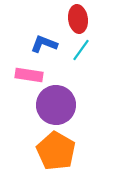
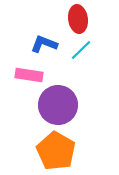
cyan line: rotated 10 degrees clockwise
purple circle: moved 2 px right
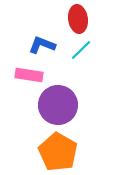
blue L-shape: moved 2 px left, 1 px down
orange pentagon: moved 2 px right, 1 px down
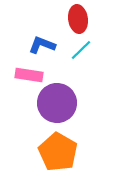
purple circle: moved 1 px left, 2 px up
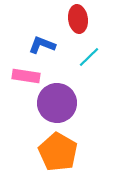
cyan line: moved 8 px right, 7 px down
pink rectangle: moved 3 px left, 1 px down
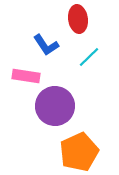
blue L-shape: moved 4 px right; rotated 144 degrees counterclockwise
purple circle: moved 2 px left, 3 px down
orange pentagon: moved 21 px right; rotated 18 degrees clockwise
